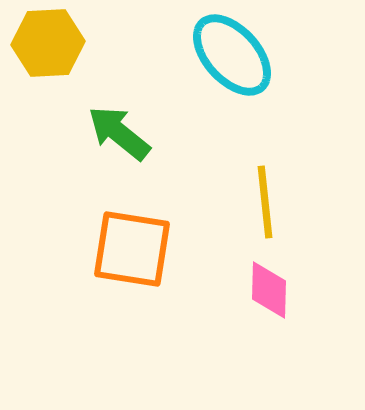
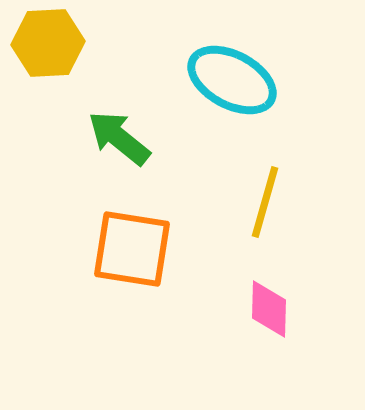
cyan ellipse: moved 25 px down; rotated 20 degrees counterclockwise
green arrow: moved 5 px down
yellow line: rotated 22 degrees clockwise
pink diamond: moved 19 px down
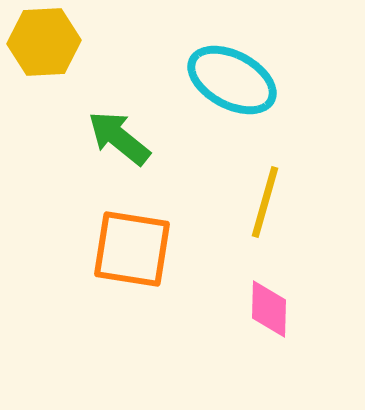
yellow hexagon: moved 4 px left, 1 px up
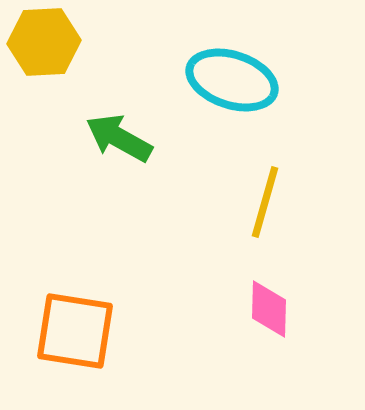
cyan ellipse: rotated 10 degrees counterclockwise
green arrow: rotated 10 degrees counterclockwise
orange square: moved 57 px left, 82 px down
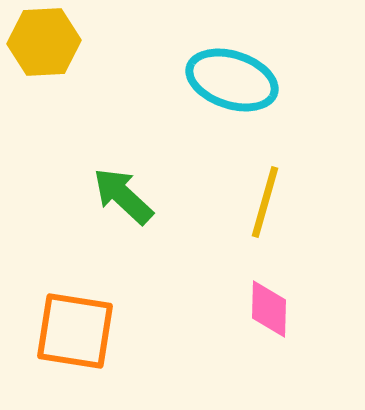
green arrow: moved 4 px right, 58 px down; rotated 14 degrees clockwise
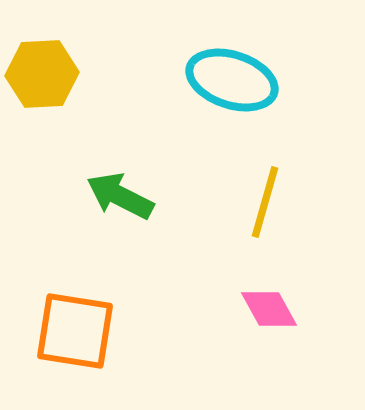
yellow hexagon: moved 2 px left, 32 px down
green arrow: moved 3 px left; rotated 16 degrees counterclockwise
pink diamond: rotated 30 degrees counterclockwise
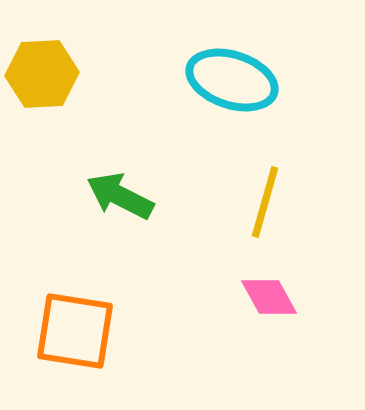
pink diamond: moved 12 px up
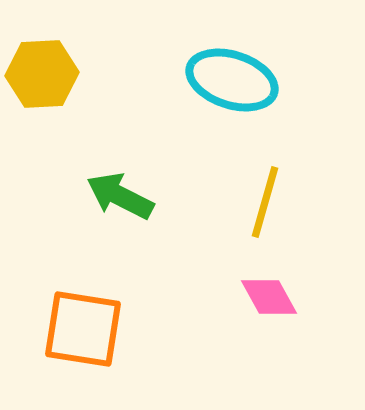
orange square: moved 8 px right, 2 px up
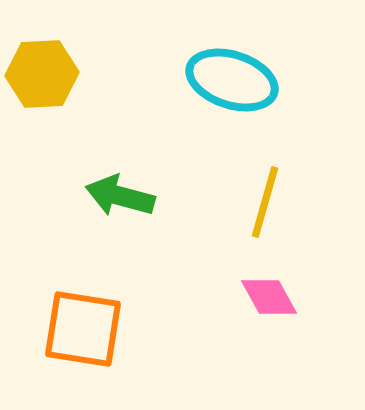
green arrow: rotated 12 degrees counterclockwise
